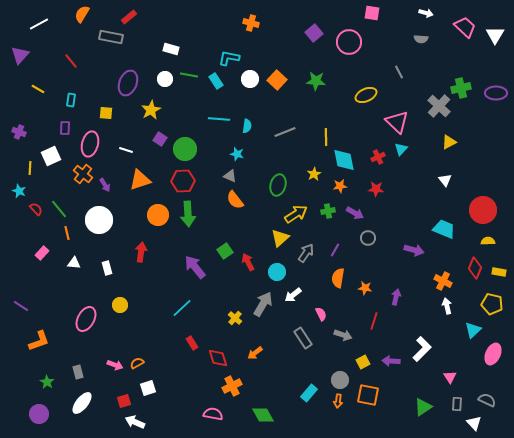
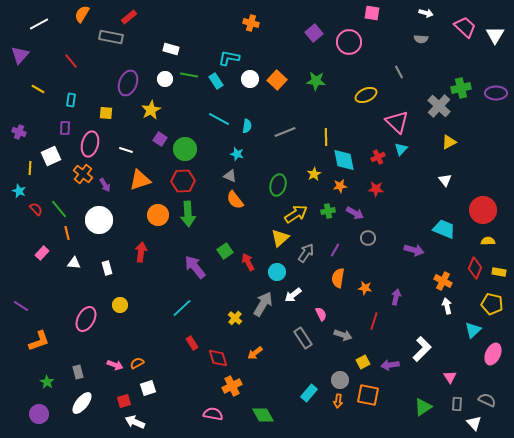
cyan line at (219, 119): rotated 25 degrees clockwise
purple arrow at (391, 361): moved 1 px left, 4 px down; rotated 12 degrees counterclockwise
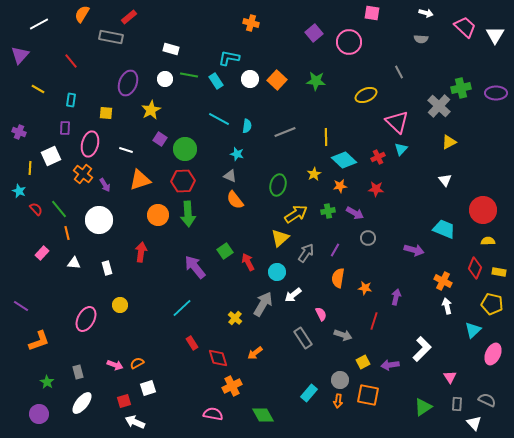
cyan diamond at (344, 160): rotated 35 degrees counterclockwise
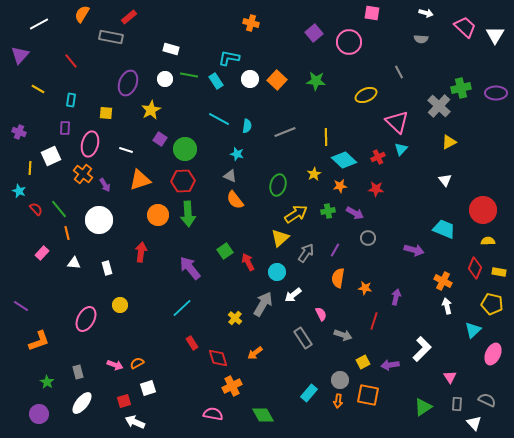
purple arrow at (195, 267): moved 5 px left, 1 px down
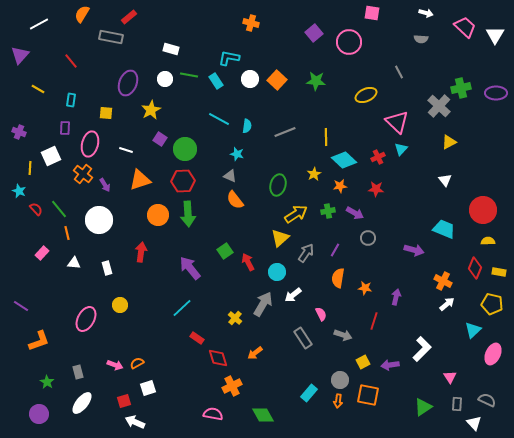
white arrow at (447, 306): moved 2 px up; rotated 63 degrees clockwise
red rectangle at (192, 343): moved 5 px right, 5 px up; rotated 24 degrees counterclockwise
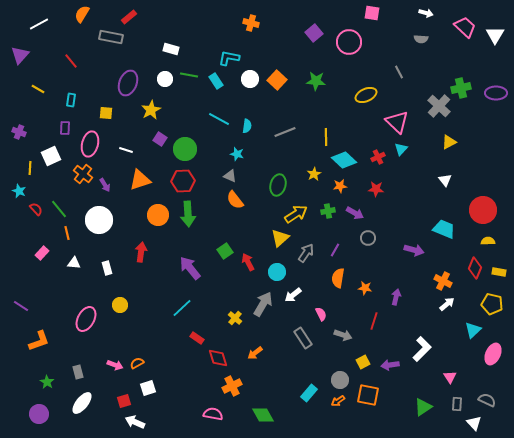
orange arrow at (338, 401): rotated 48 degrees clockwise
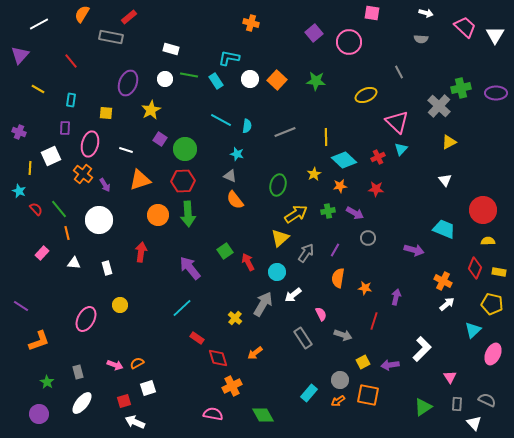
cyan line at (219, 119): moved 2 px right, 1 px down
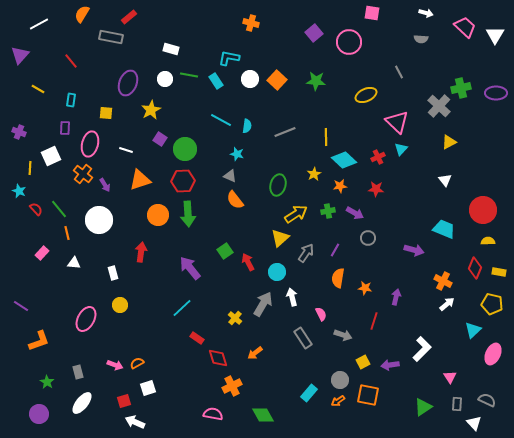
white rectangle at (107, 268): moved 6 px right, 5 px down
white arrow at (293, 295): moved 1 px left, 2 px down; rotated 114 degrees clockwise
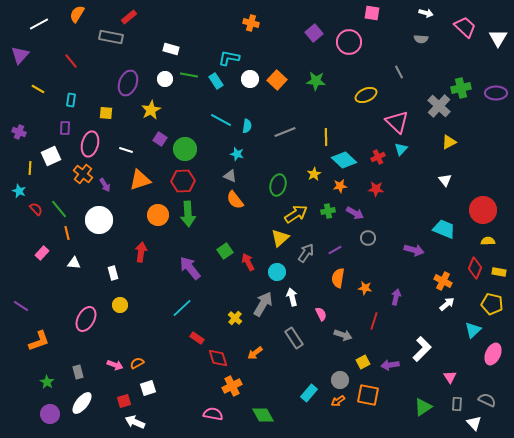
orange semicircle at (82, 14): moved 5 px left
white triangle at (495, 35): moved 3 px right, 3 px down
purple line at (335, 250): rotated 32 degrees clockwise
gray rectangle at (303, 338): moved 9 px left
purple circle at (39, 414): moved 11 px right
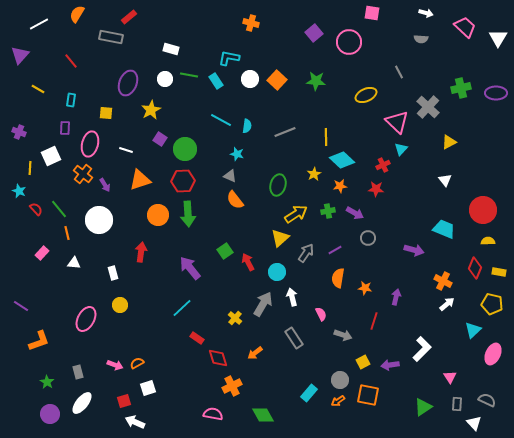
gray cross at (439, 106): moved 11 px left, 1 px down
red cross at (378, 157): moved 5 px right, 8 px down
cyan diamond at (344, 160): moved 2 px left
